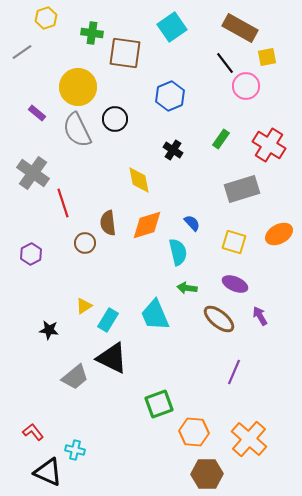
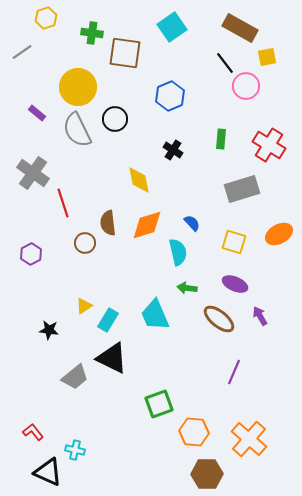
green rectangle at (221, 139): rotated 30 degrees counterclockwise
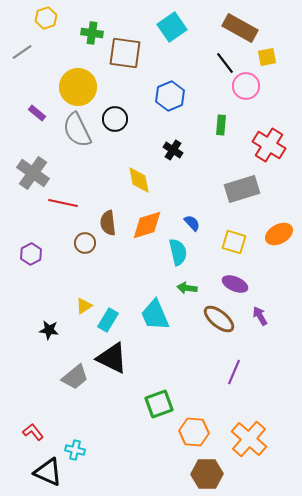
green rectangle at (221, 139): moved 14 px up
red line at (63, 203): rotated 60 degrees counterclockwise
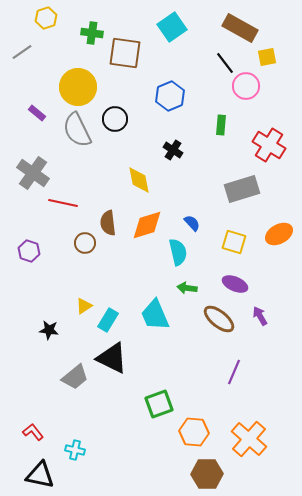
purple hexagon at (31, 254): moved 2 px left, 3 px up; rotated 15 degrees counterclockwise
black triangle at (48, 472): moved 8 px left, 3 px down; rotated 12 degrees counterclockwise
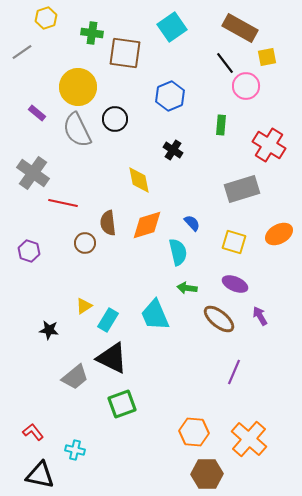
green square at (159, 404): moved 37 px left
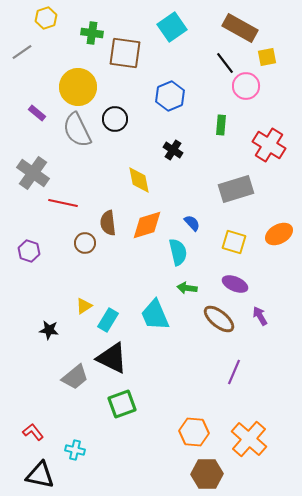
gray rectangle at (242, 189): moved 6 px left
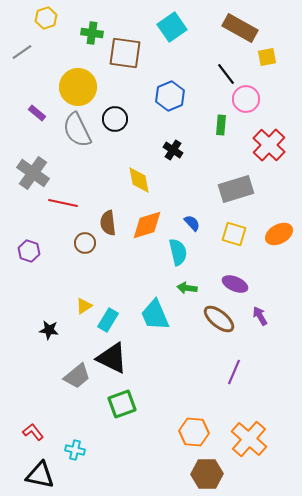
black line at (225, 63): moved 1 px right, 11 px down
pink circle at (246, 86): moved 13 px down
red cross at (269, 145): rotated 12 degrees clockwise
yellow square at (234, 242): moved 8 px up
gray trapezoid at (75, 377): moved 2 px right, 1 px up
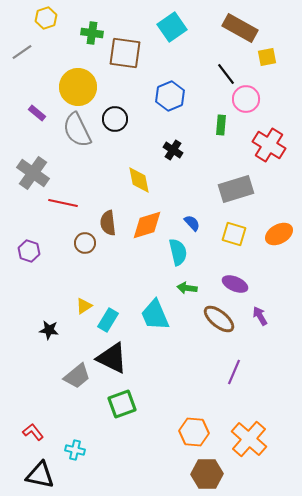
red cross at (269, 145): rotated 12 degrees counterclockwise
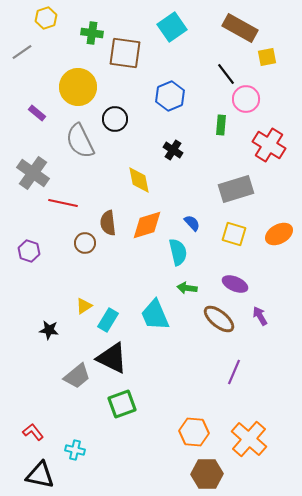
gray semicircle at (77, 130): moved 3 px right, 11 px down
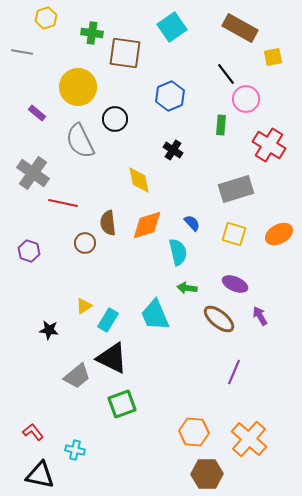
gray line at (22, 52): rotated 45 degrees clockwise
yellow square at (267, 57): moved 6 px right
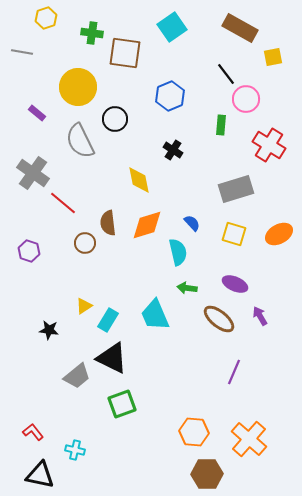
red line at (63, 203): rotated 28 degrees clockwise
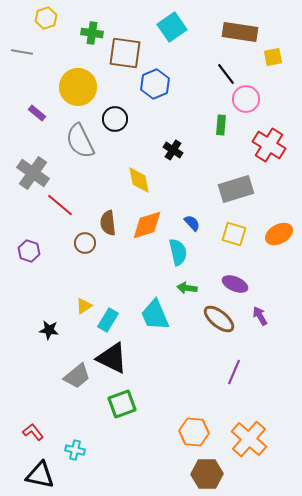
brown rectangle at (240, 28): moved 4 px down; rotated 20 degrees counterclockwise
blue hexagon at (170, 96): moved 15 px left, 12 px up
red line at (63, 203): moved 3 px left, 2 px down
